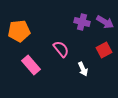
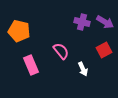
orange pentagon: rotated 20 degrees clockwise
pink semicircle: moved 2 px down
pink rectangle: rotated 18 degrees clockwise
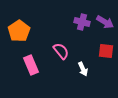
orange pentagon: rotated 25 degrees clockwise
red square: moved 2 px right, 1 px down; rotated 35 degrees clockwise
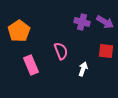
pink semicircle: rotated 18 degrees clockwise
white arrow: rotated 136 degrees counterclockwise
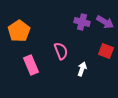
red square: rotated 14 degrees clockwise
white arrow: moved 1 px left
